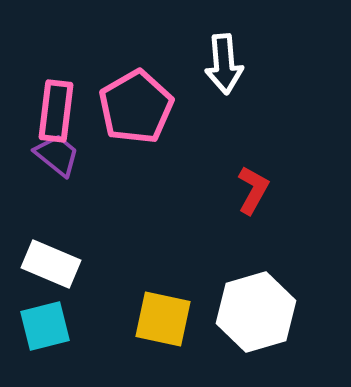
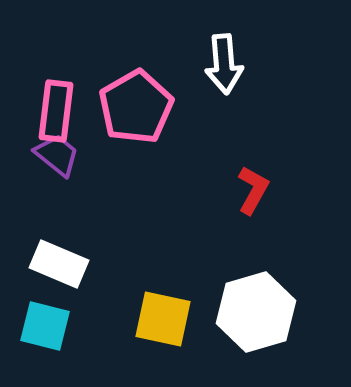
white rectangle: moved 8 px right
cyan square: rotated 28 degrees clockwise
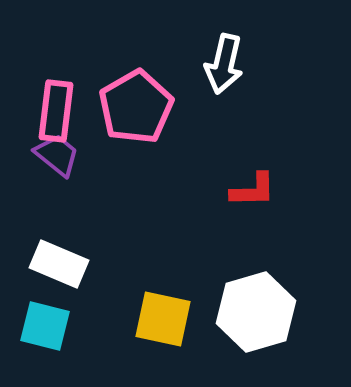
white arrow: rotated 18 degrees clockwise
red L-shape: rotated 60 degrees clockwise
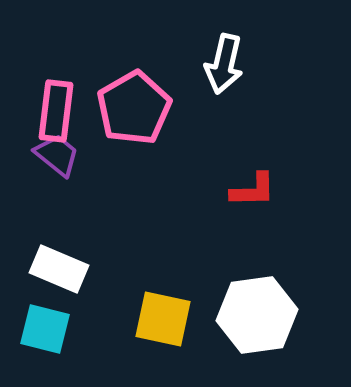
pink pentagon: moved 2 px left, 1 px down
white rectangle: moved 5 px down
white hexagon: moved 1 px right, 3 px down; rotated 8 degrees clockwise
cyan square: moved 3 px down
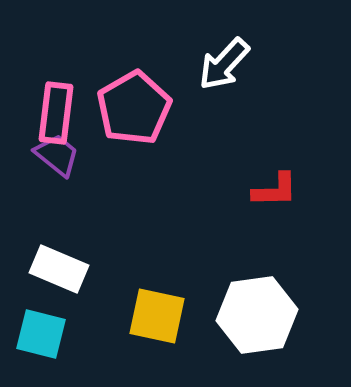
white arrow: rotated 30 degrees clockwise
pink rectangle: moved 2 px down
red L-shape: moved 22 px right
yellow square: moved 6 px left, 3 px up
cyan square: moved 4 px left, 5 px down
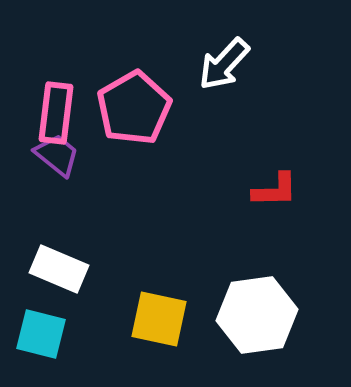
yellow square: moved 2 px right, 3 px down
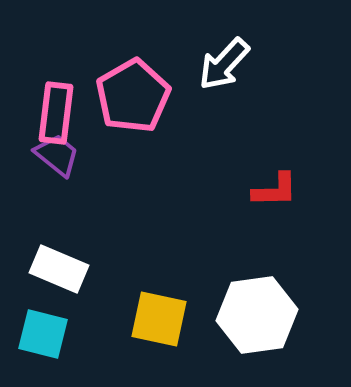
pink pentagon: moved 1 px left, 12 px up
cyan square: moved 2 px right
